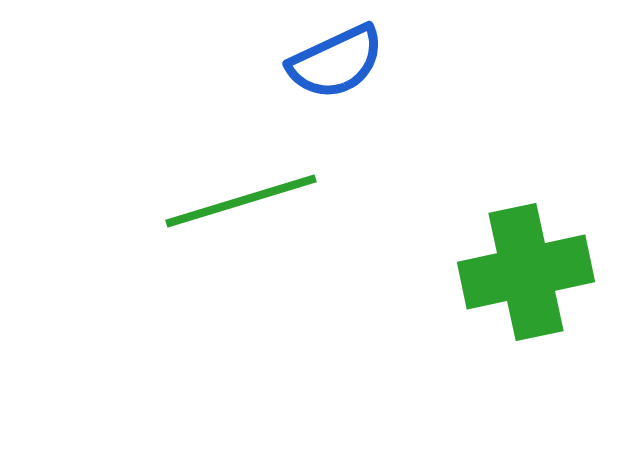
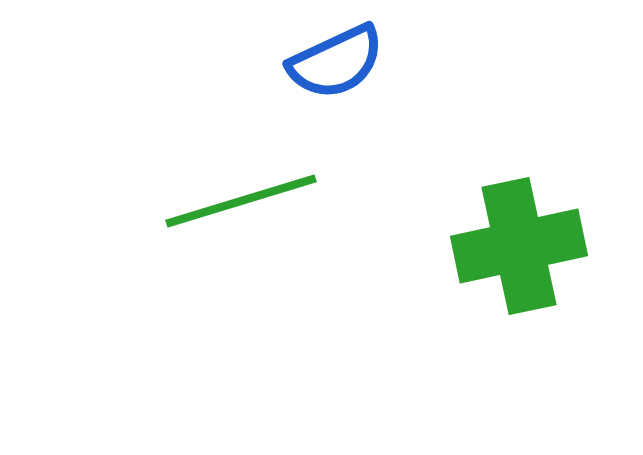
green cross: moved 7 px left, 26 px up
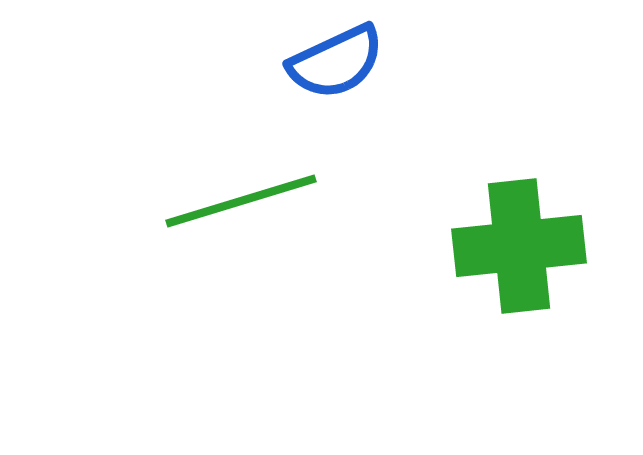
green cross: rotated 6 degrees clockwise
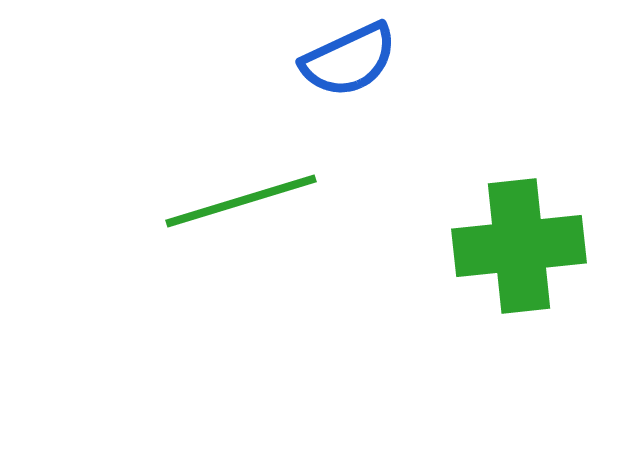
blue semicircle: moved 13 px right, 2 px up
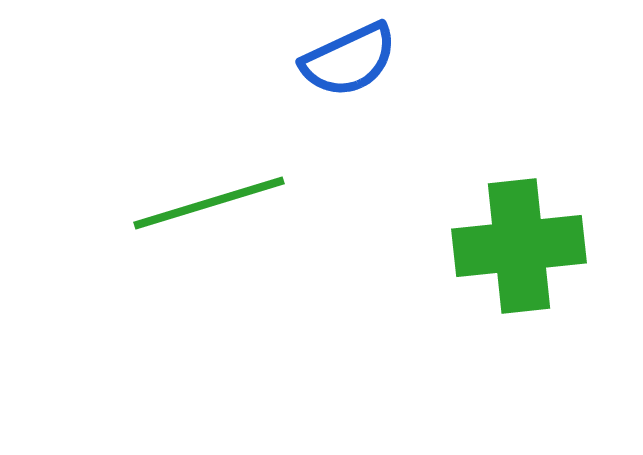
green line: moved 32 px left, 2 px down
